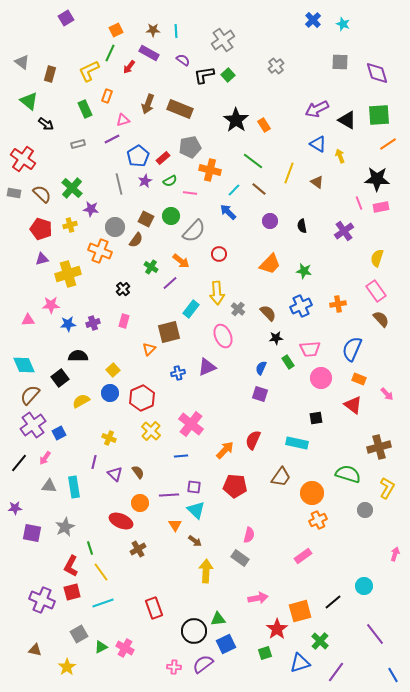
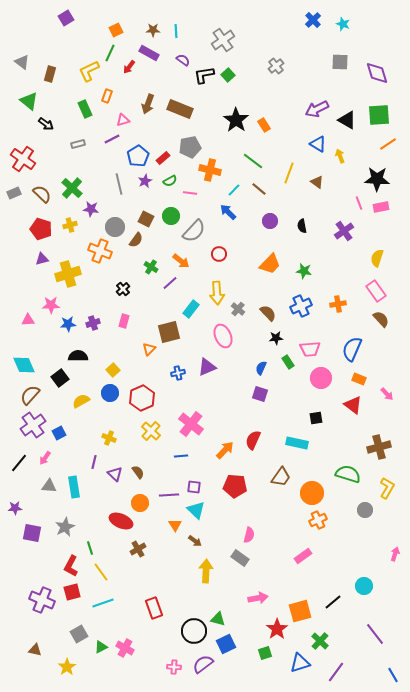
gray rectangle at (14, 193): rotated 32 degrees counterclockwise
green triangle at (218, 619): rotated 21 degrees clockwise
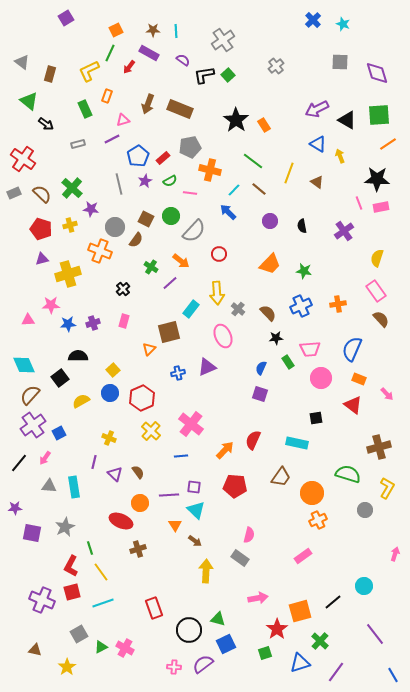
brown cross at (138, 549): rotated 14 degrees clockwise
black circle at (194, 631): moved 5 px left, 1 px up
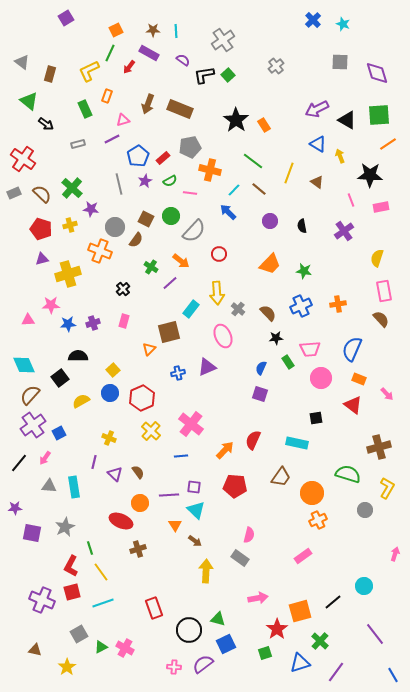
black star at (377, 179): moved 7 px left, 4 px up
pink line at (359, 203): moved 8 px left, 3 px up
pink rectangle at (376, 291): moved 8 px right; rotated 25 degrees clockwise
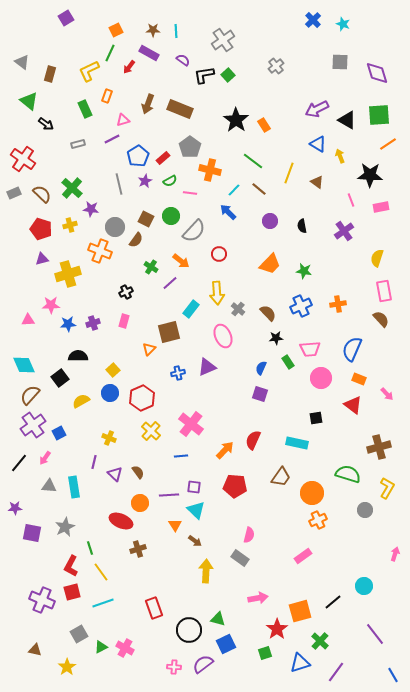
gray pentagon at (190, 147): rotated 25 degrees counterclockwise
black cross at (123, 289): moved 3 px right, 3 px down; rotated 16 degrees clockwise
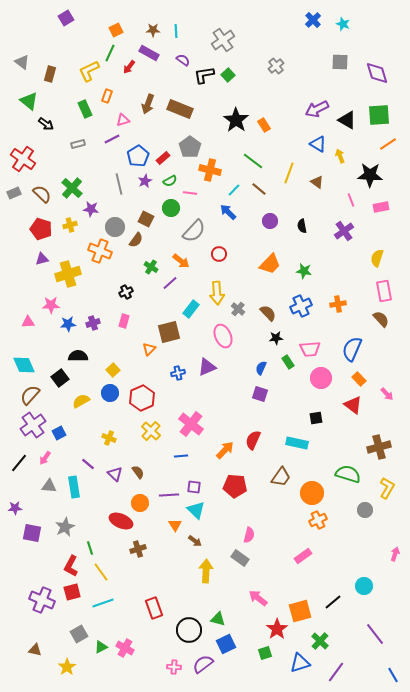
green circle at (171, 216): moved 8 px up
pink triangle at (28, 320): moved 2 px down
orange rectangle at (359, 379): rotated 24 degrees clockwise
purple line at (94, 462): moved 6 px left, 2 px down; rotated 64 degrees counterclockwise
pink arrow at (258, 598): rotated 132 degrees counterclockwise
